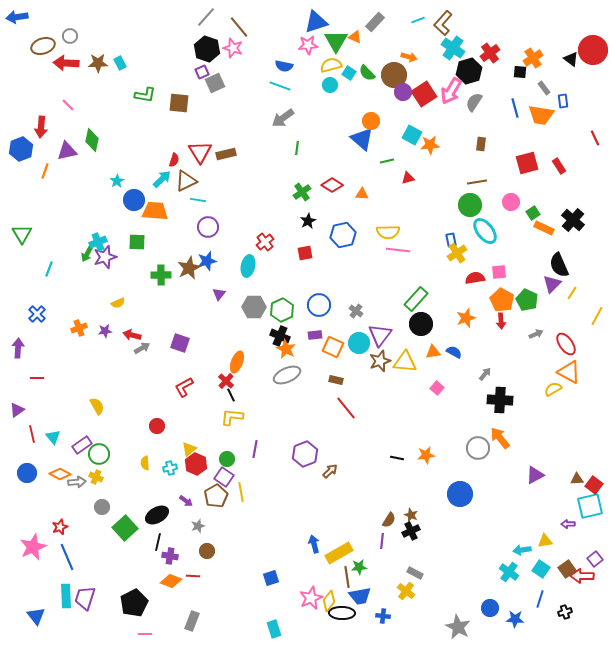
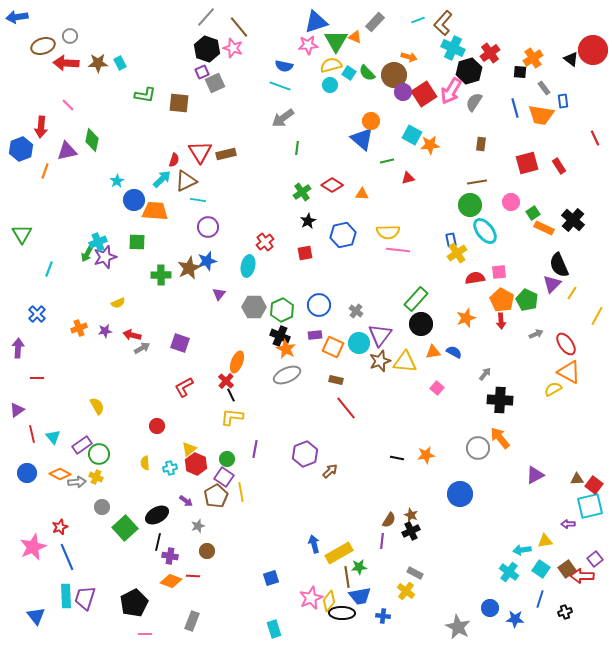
cyan cross at (453, 48): rotated 10 degrees counterclockwise
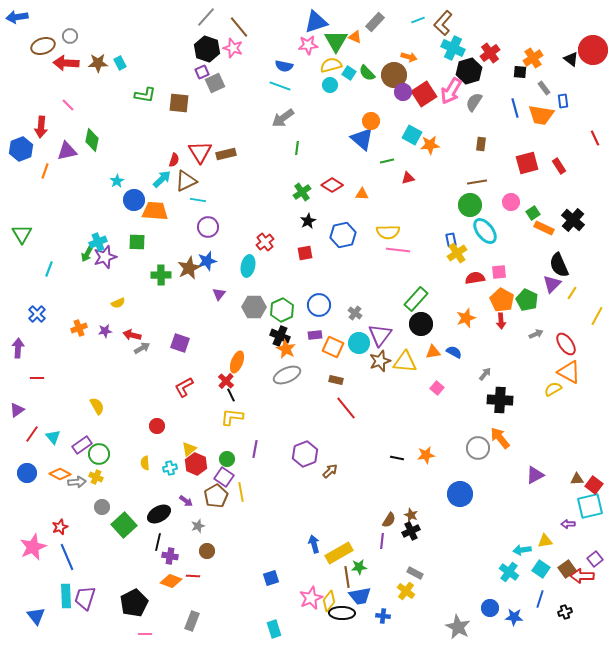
gray cross at (356, 311): moved 1 px left, 2 px down
red line at (32, 434): rotated 48 degrees clockwise
black ellipse at (157, 515): moved 2 px right, 1 px up
green square at (125, 528): moved 1 px left, 3 px up
blue star at (515, 619): moved 1 px left, 2 px up
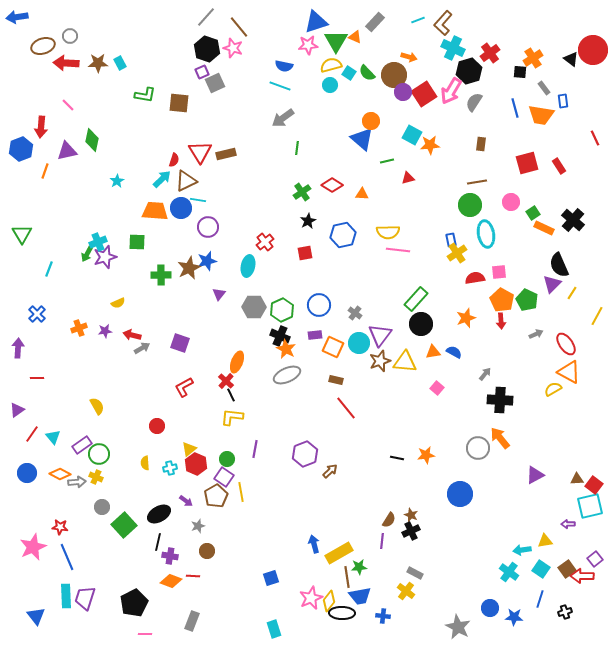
blue circle at (134, 200): moved 47 px right, 8 px down
cyan ellipse at (485, 231): moved 1 px right, 3 px down; rotated 28 degrees clockwise
red star at (60, 527): rotated 28 degrees clockwise
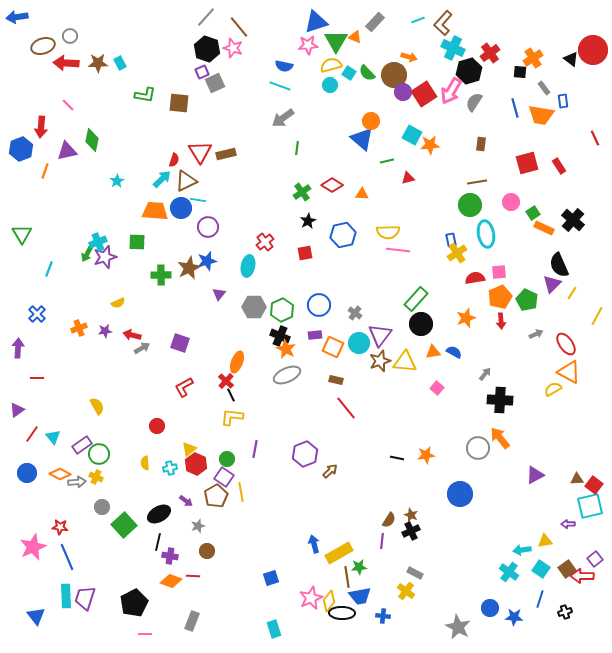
orange pentagon at (502, 300): moved 2 px left, 3 px up; rotated 20 degrees clockwise
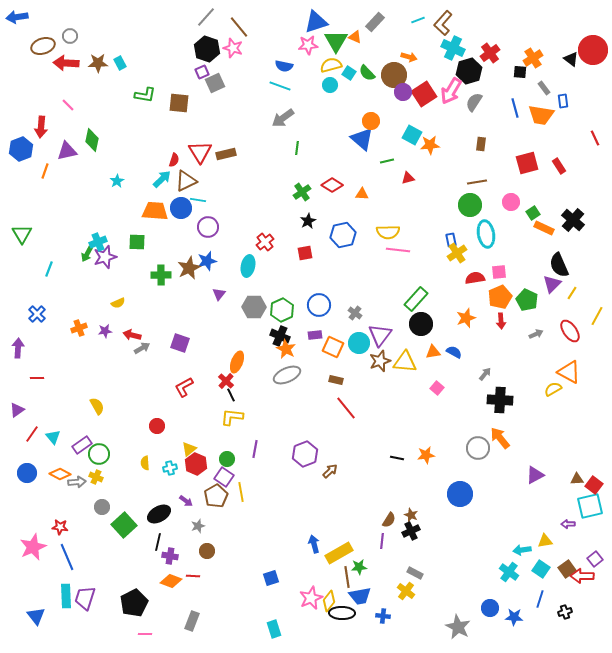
red ellipse at (566, 344): moved 4 px right, 13 px up
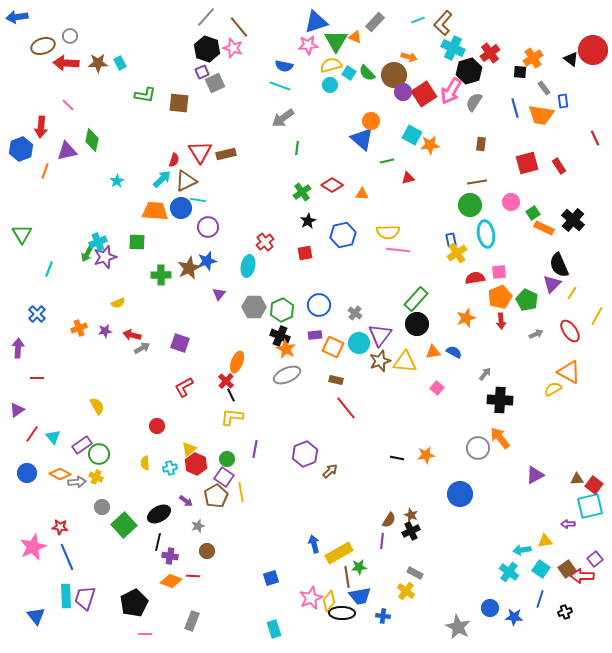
black circle at (421, 324): moved 4 px left
